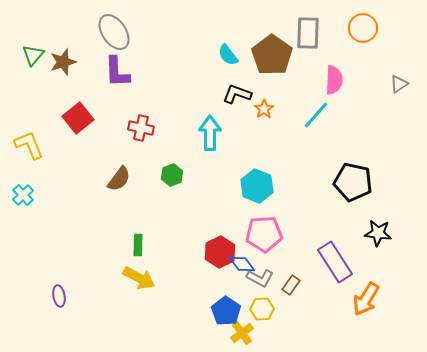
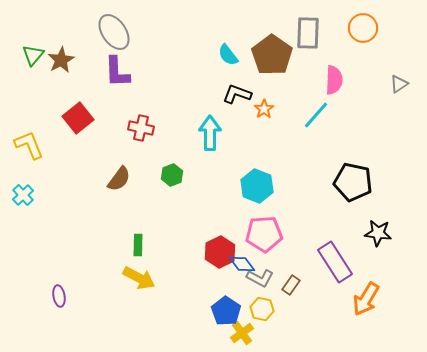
brown star: moved 2 px left, 2 px up; rotated 12 degrees counterclockwise
yellow hexagon: rotated 15 degrees clockwise
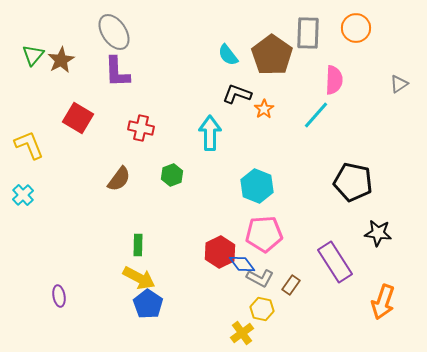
orange circle: moved 7 px left
red square: rotated 20 degrees counterclockwise
orange arrow: moved 17 px right, 3 px down; rotated 12 degrees counterclockwise
blue pentagon: moved 78 px left, 7 px up
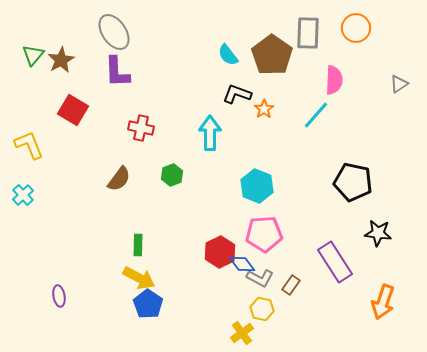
red square: moved 5 px left, 8 px up
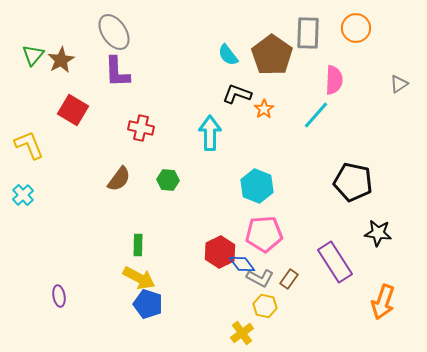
green hexagon: moved 4 px left, 5 px down; rotated 25 degrees clockwise
brown rectangle: moved 2 px left, 6 px up
blue pentagon: rotated 16 degrees counterclockwise
yellow hexagon: moved 3 px right, 3 px up
